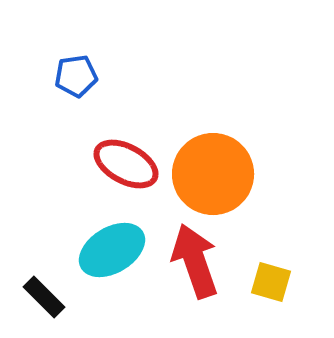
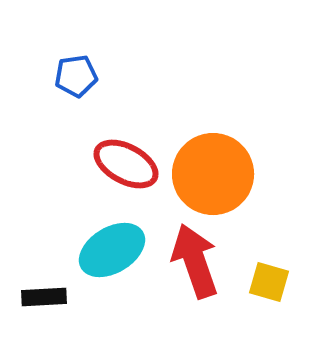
yellow square: moved 2 px left
black rectangle: rotated 48 degrees counterclockwise
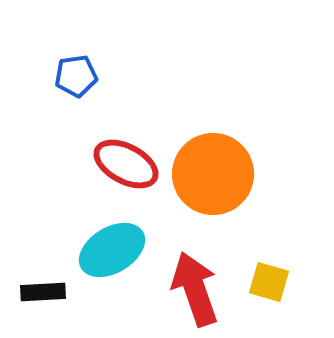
red arrow: moved 28 px down
black rectangle: moved 1 px left, 5 px up
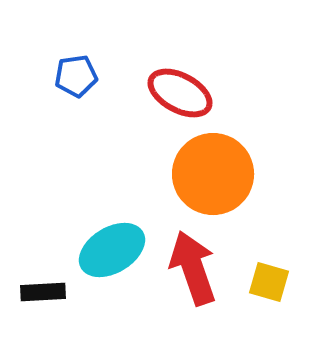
red ellipse: moved 54 px right, 71 px up
red arrow: moved 2 px left, 21 px up
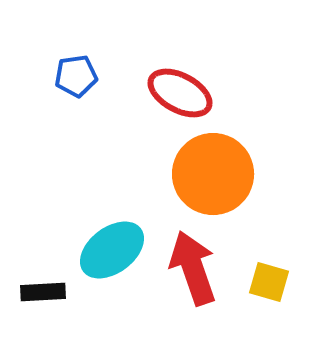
cyan ellipse: rotated 6 degrees counterclockwise
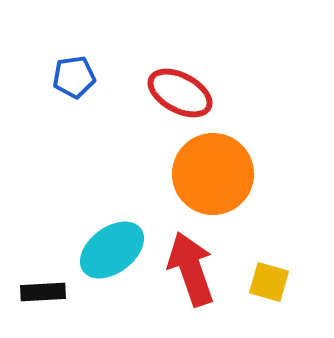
blue pentagon: moved 2 px left, 1 px down
red arrow: moved 2 px left, 1 px down
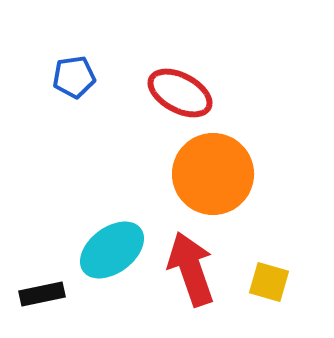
black rectangle: moved 1 px left, 2 px down; rotated 9 degrees counterclockwise
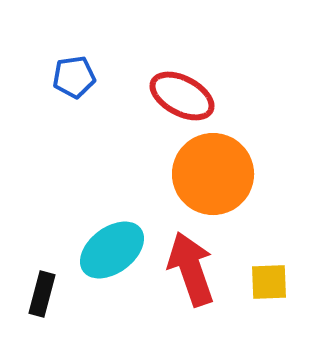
red ellipse: moved 2 px right, 3 px down
yellow square: rotated 18 degrees counterclockwise
black rectangle: rotated 63 degrees counterclockwise
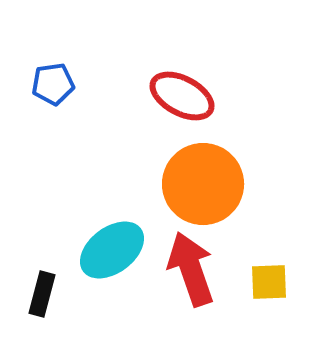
blue pentagon: moved 21 px left, 7 px down
orange circle: moved 10 px left, 10 px down
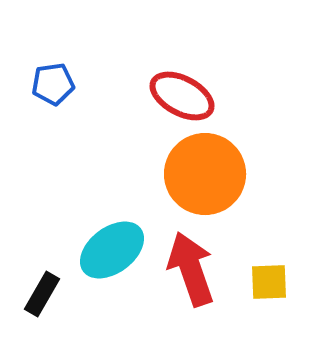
orange circle: moved 2 px right, 10 px up
black rectangle: rotated 15 degrees clockwise
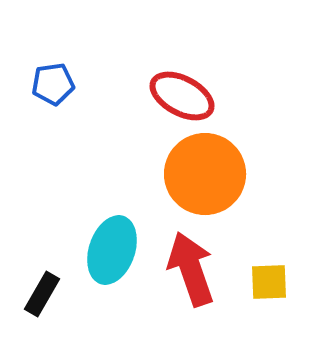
cyan ellipse: rotated 34 degrees counterclockwise
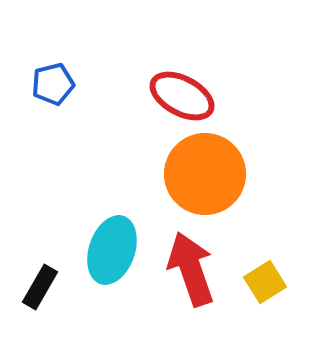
blue pentagon: rotated 6 degrees counterclockwise
yellow square: moved 4 px left; rotated 30 degrees counterclockwise
black rectangle: moved 2 px left, 7 px up
